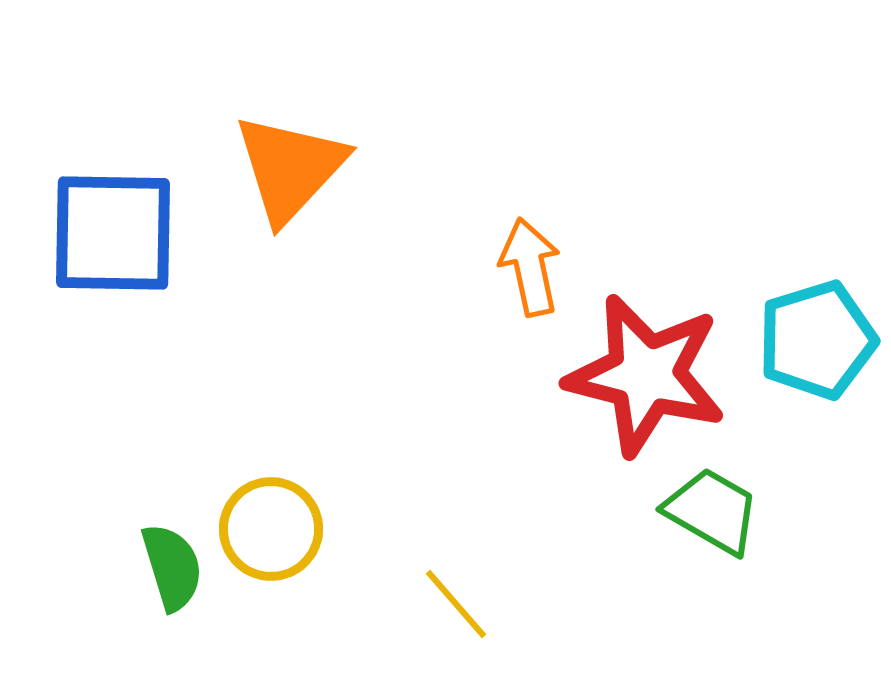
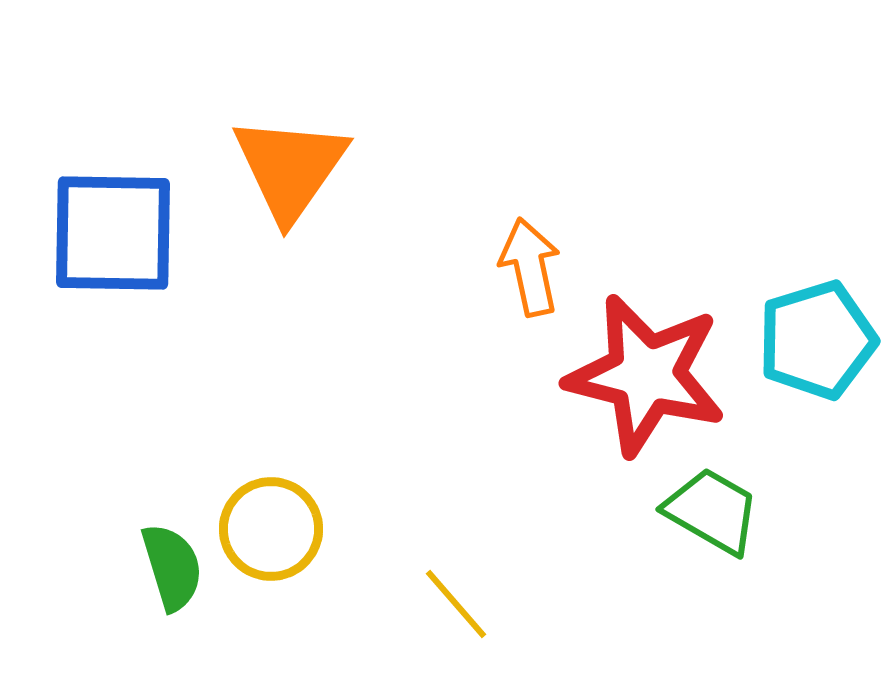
orange triangle: rotated 8 degrees counterclockwise
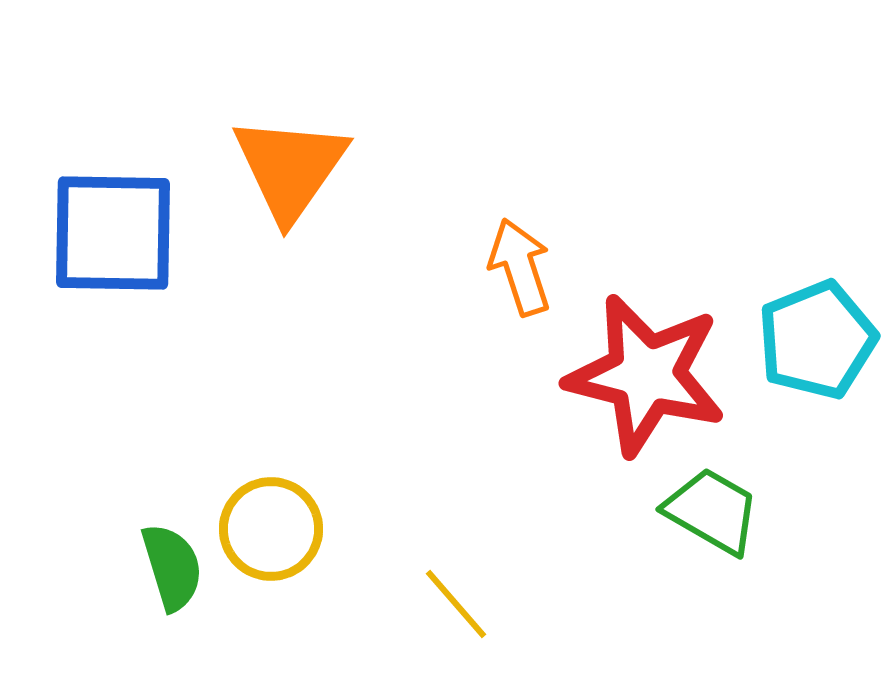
orange arrow: moved 10 px left; rotated 6 degrees counterclockwise
cyan pentagon: rotated 5 degrees counterclockwise
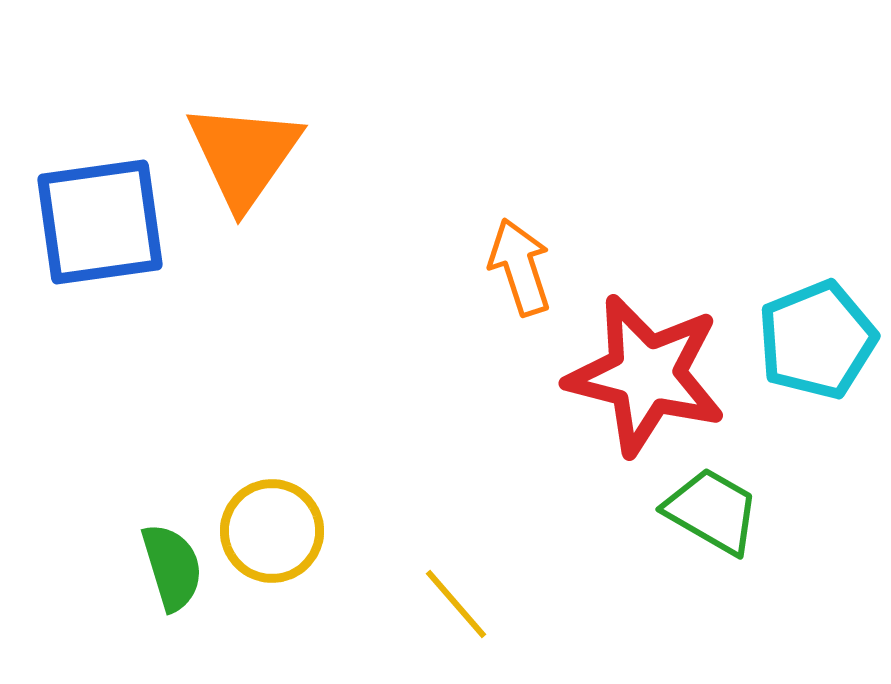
orange triangle: moved 46 px left, 13 px up
blue square: moved 13 px left, 11 px up; rotated 9 degrees counterclockwise
yellow circle: moved 1 px right, 2 px down
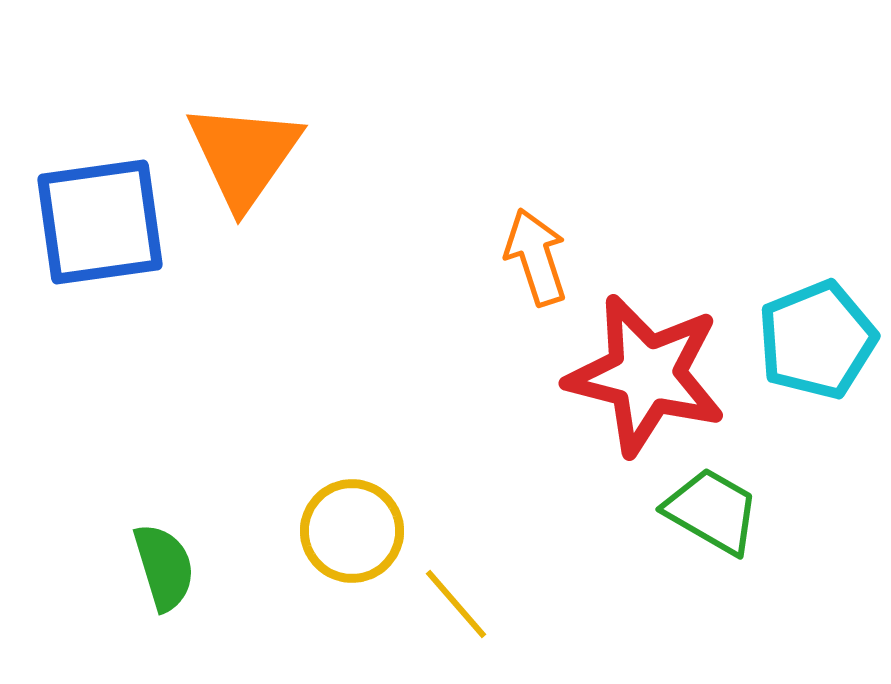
orange arrow: moved 16 px right, 10 px up
yellow circle: moved 80 px right
green semicircle: moved 8 px left
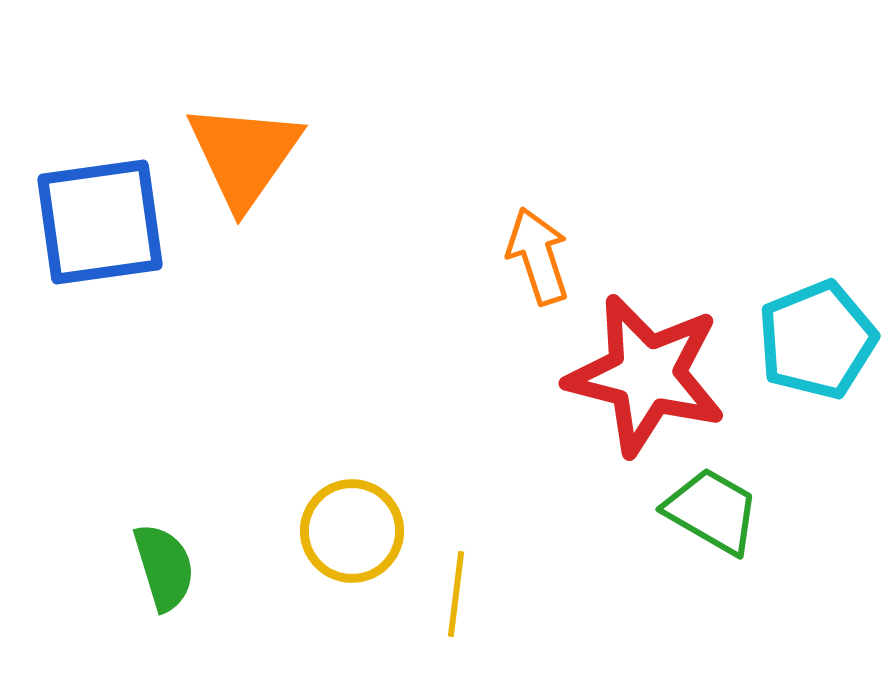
orange arrow: moved 2 px right, 1 px up
yellow line: moved 10 px up; rotated 48 degrees clockwise
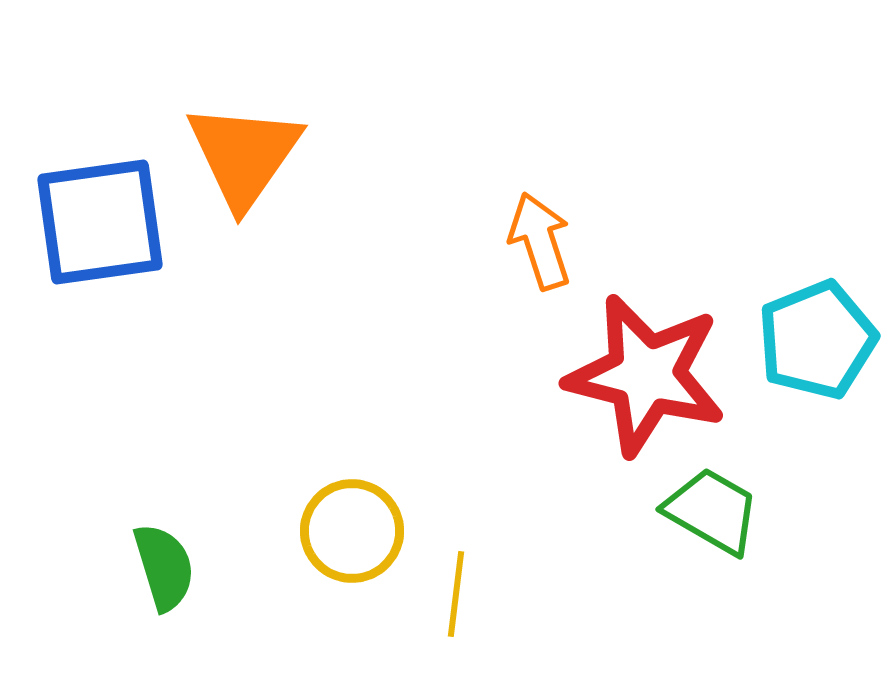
orange arrow: moved 2 px right, 15 px up
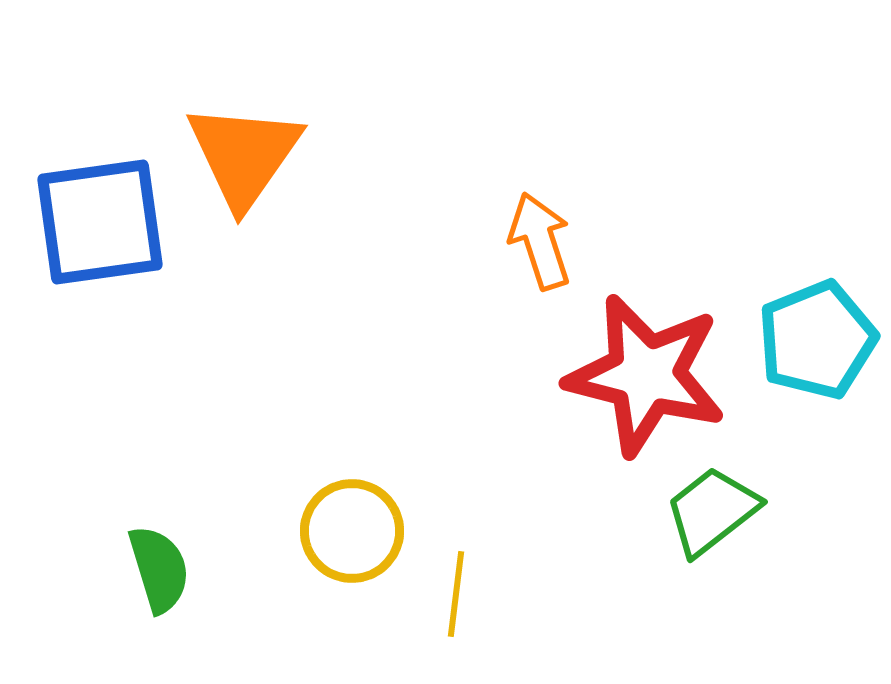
green trapezoid: rotated 68 degrees counterclockwise
green semicircle: moved 5 px left, 2 px down
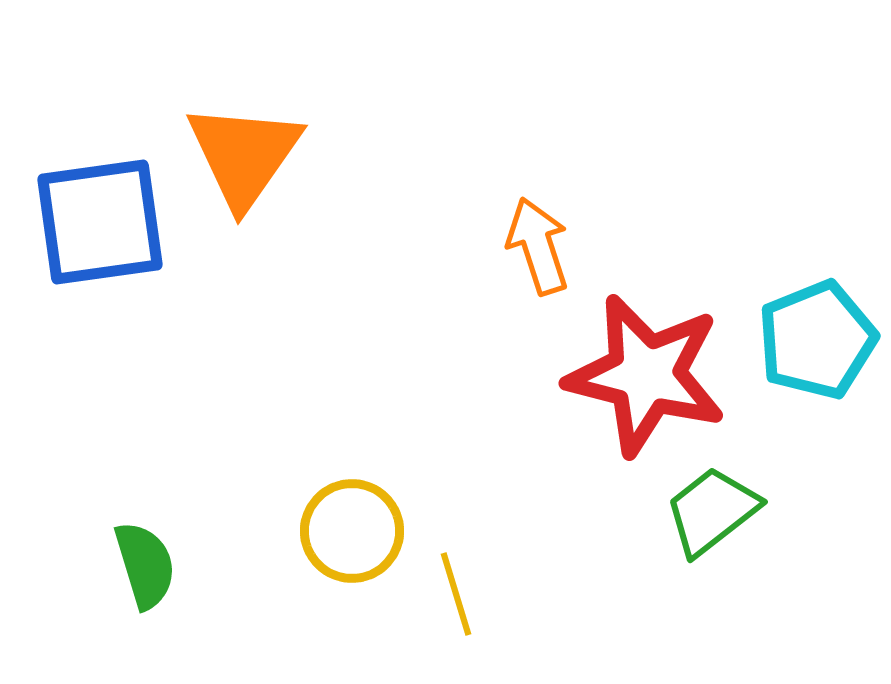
orange arrow: moved 2 px left, 5 px down
green semicircle: moved 14 px left, 4 px up
yellow line: rotated 24 degrees counterclockwise
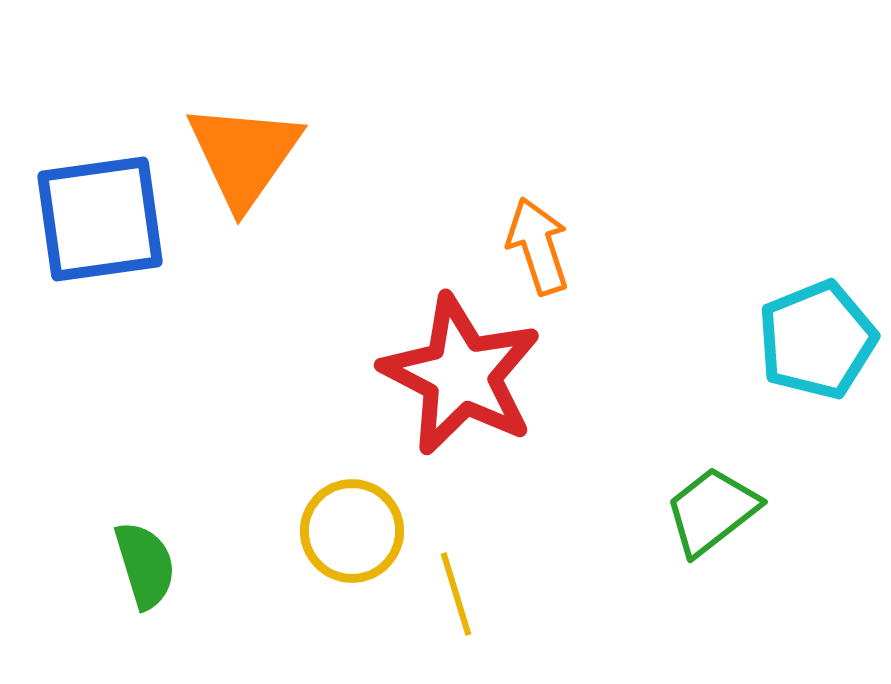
blue square: moved 3 px up
red star: moved 185 px left; rotated 13 degrees clockwise
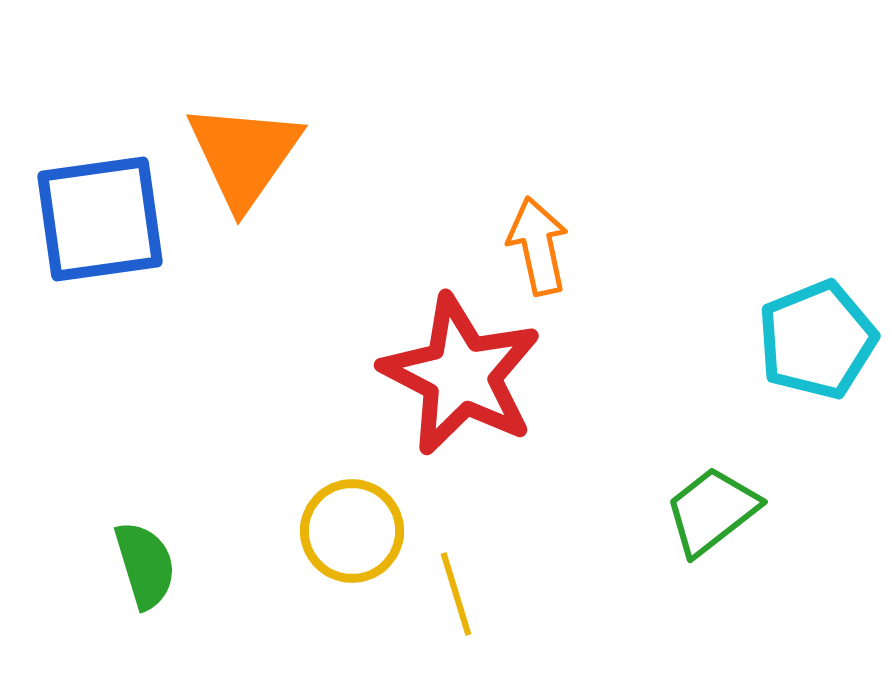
orange arrow: rotated 6 degrees clockwise
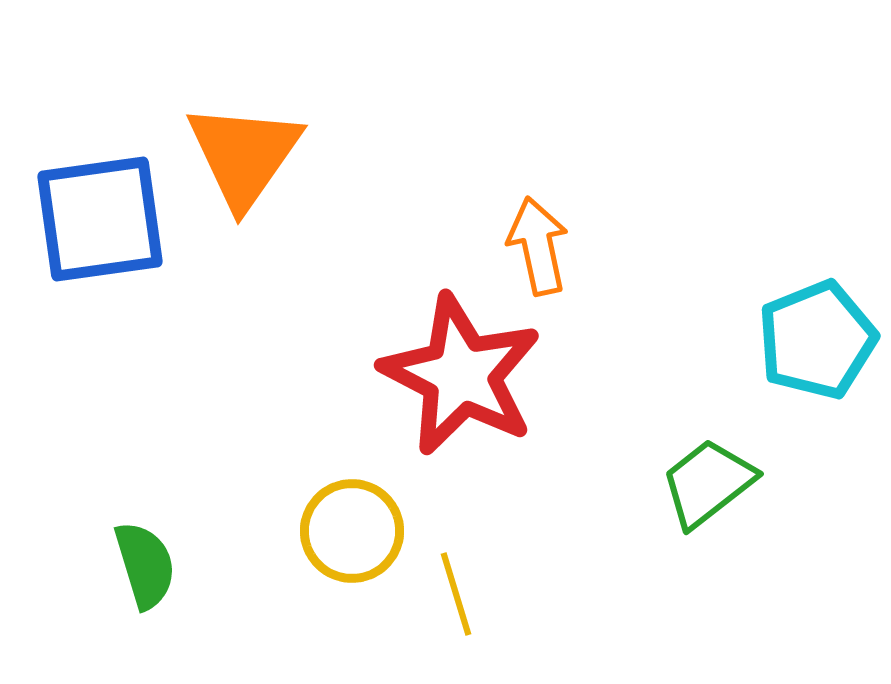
green trapezoid: moved 4 px left, 28 px up
